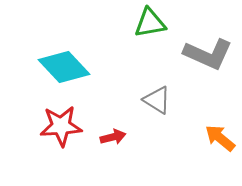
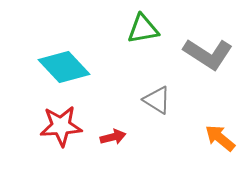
green triangle: moved 7 px left, 6 px down
gray L-shape: rotated 9 degrees clockwise
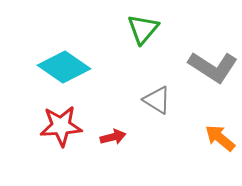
green triangle: rotated 40 degrees counterclockwise
gray L-shape: moved 5 px right, 13 px down
cyan diamond: rotated 12 degrees counterclockwise
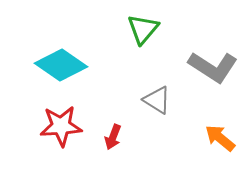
cyan diamond: moved 3 px left, 2 px up
red arrow: rotated 125 degrees clockwise
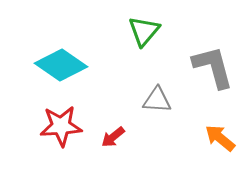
green triangle: moved 1 px right, 2 px down
gray L-shape: rotated 138 degrees counterclockwise
gray triangle: rotated 28 degrees counterclockwise
red arrow: rotated 30 degrees clockwise
